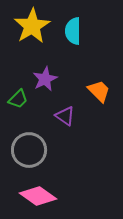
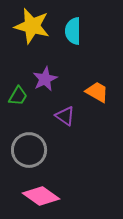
yellow star: rotated 27 degrees counterclockwise
orange trapezoid: moved 2 px left, 1 px down; rotated 15 degrees counterclockwise
green trapezoid: moved 3 px up; rotated 15 degrees counterclockwise
pink diamond: moved 3 px right
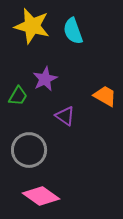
cyan semicircle: rotated 20 degrees counterclockwise
orange trapezoid: moved 8 px right, 4 px down
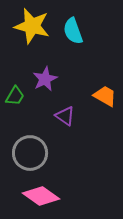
green trapezoid: moved 3 px left
gray circle: moved 1 px right, 3 px down
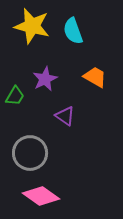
orange trapezoid: moved 10 px left, 19 px up
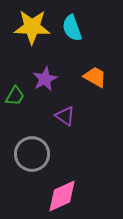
yellow star: moved 1 px down; rotated 12 degrees counterclockwise
cyan semicircle: moved 1 px left, 3 px up
gray circle: moved 2 px right, 1 px down
pink diamond: moved 21 px right; rotated 60 degrees counterclockwise
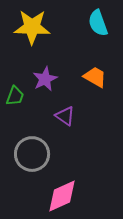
cyan semicircle: moved 26 px right, 5 px up
green trapezoid: rotated 10 degrees counterclockwise
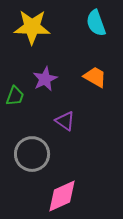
cyan semicircle: moved 2 px left
purple triangle: moved 5 px down
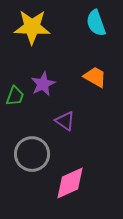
purple star: moved 2 px left, 5 px down
pink diamond: moved 8 px right, 13 px up
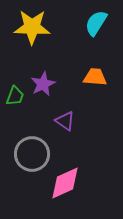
cyan semicircle: rotated 52 degrees clockwise
orange trapezoid: rotated 25 degrees counterclockwise
pink diamond: moved 5 px left
